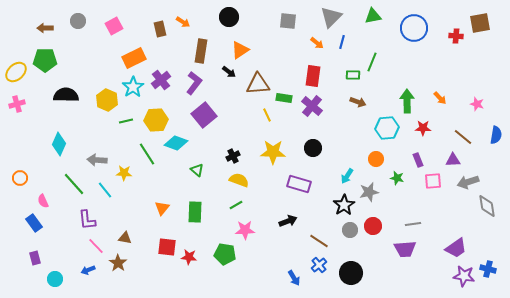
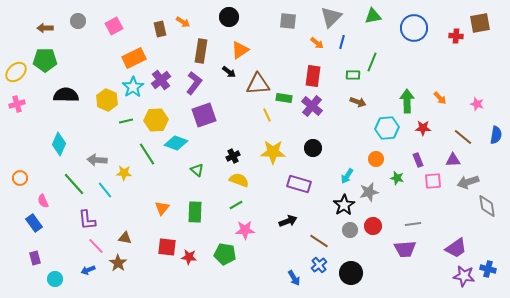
purple square at (204, 115): rotated 20 degrees clockwise
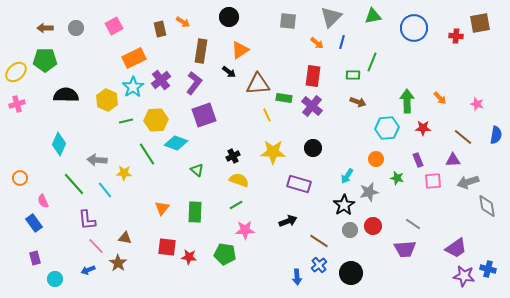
gray circle at (78, 21): moved 2 px left, 7 px down
gray line at (413, 224): rotated 42 degrees clockwise
blue arrow at (294, 278): moved 3 px right, 1 px up; rotated 28 degrees clockwise
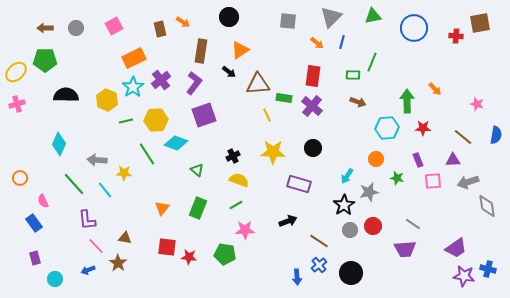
orange arrow at (440, 98): moved 5 px left, 9 px up
green rectangle at (195, 212): moved 3 px right, 4 px up; rotated 20 degrees clockwise
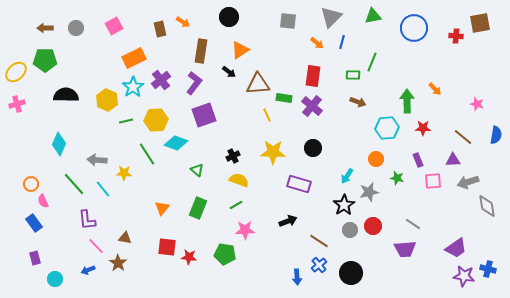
orange circle at (20, 178): moved 11 px right, 6 px down
cyan line at (105, 190): moved 2 px left, 1 px up
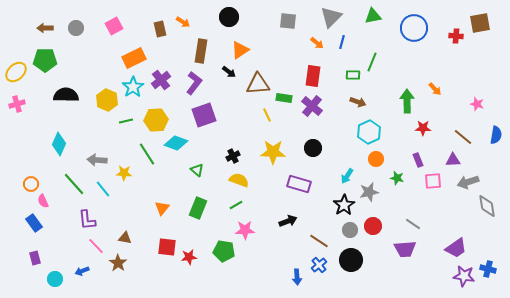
cyan hexagon at (387, 128): moved 18 px left, 4 px down; rotated 20 degrees counterclockwise
green pentagon at (225, 254): moved 1 px left, 3 px up
red star at (189, 257): rotated 14 degrees counterclockwise
blue arrow at (88, 270): moved 6 px left, 1 px down
black circle at (351, 273): moved 13 px up
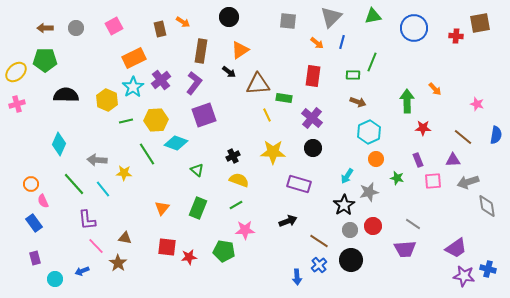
purple cross at (312, 106): moved 12 px down
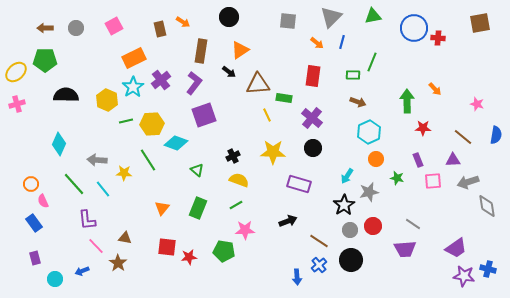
red cross at (456, 36): moved 18 px left, 2 px down
yellow hexagon at (156, 120): moved 4 px left, 4 px down
green line at (147, 154): moved 1 px right, 6 px down
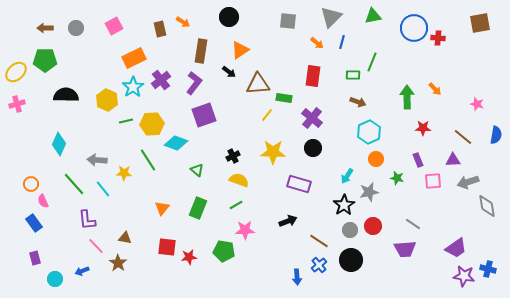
green arrow at (407, 101): moved 4 px up
yellow line at (267, 115): rotated 64 degrees clockwise
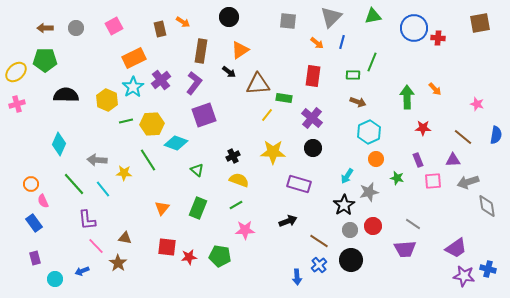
green pentagon at (224, 251): moved 4 px left, 5 px down
